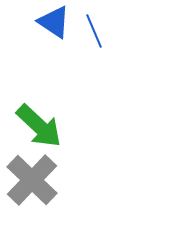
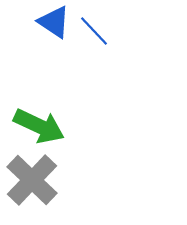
blue line: rotated 20 degrees counterclockwise
green arrow: rotated 18 degrees counterclockwise
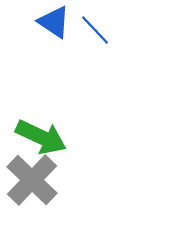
blue line: moved 1 px right, 1 px up
green arrow: moved 2 px right, 11 px down
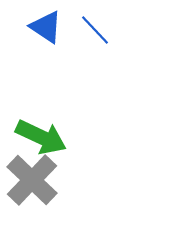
blue triangle: moved 8 px left, 5 px down
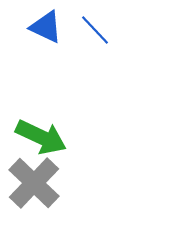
blue triangle: rotated 9 degrees counterclockwise
gray cross: moved 2 px right, 3 px down
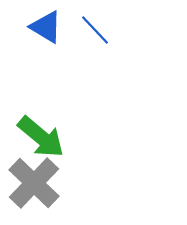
blue triangle: rotated 6 degrees clockwise
green arrow: rotated 15 degrees clockwise
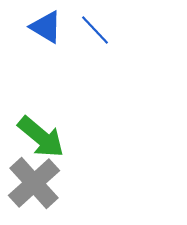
gray cross: rotated 4 degrees clockwise
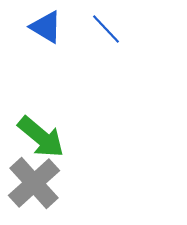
blue line: moved 11 px right, 1 px up
